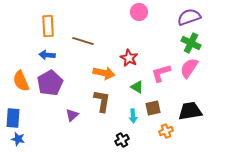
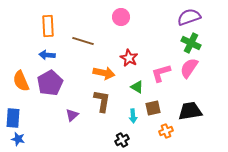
pink circle: moved 18 px left, 5 px down
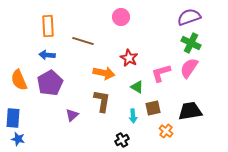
orange semicircle: moved 2 px left, 1 px up
orange cross: rotated 32 degrees counterclockwise
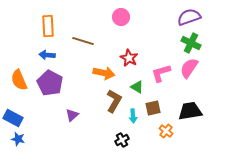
purple pentagon: rotated 15 degrees counterclockwise
brown L-shape: moved 12 px right; rotated 20 degrees clockwise
blue rectangle: rotated 66 degrees counterclockwise
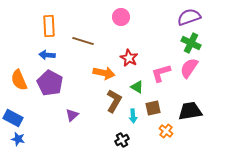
orange rectangle: moved 1 px right
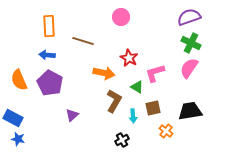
pink L-shape: moved 6 px left
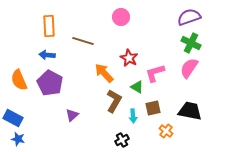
orange arrow: rotated 145 degrees counterclockwise
black trapezoid: rotated 20 degrees clockwise
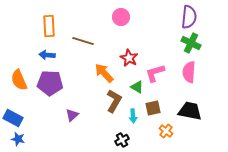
purple semicircle: rotated 115 degrees clockwise
pink semicircle: moved 4 px down; rotated 30 degrees counterclockwise
purple pentagon: rotated 25 degrees counterclockwise
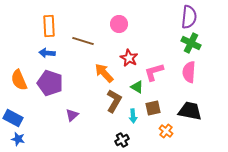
pink circle: moved 2 px left, 7 px down
blue arrow: moved 2 px up
pink L-shape: moved 1 px left, 1 px up
purple pentagon: rotated 15 degrees clockwise
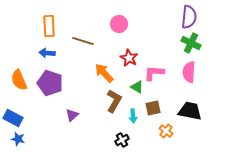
pink L-shape: moved 1 px down; rotated 20 degrees clockwise
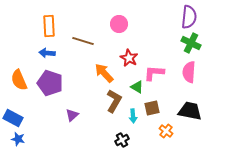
brown square: moved 1 px left
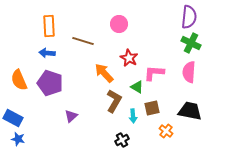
purple triangle: moved 1 px left, 1 px down
